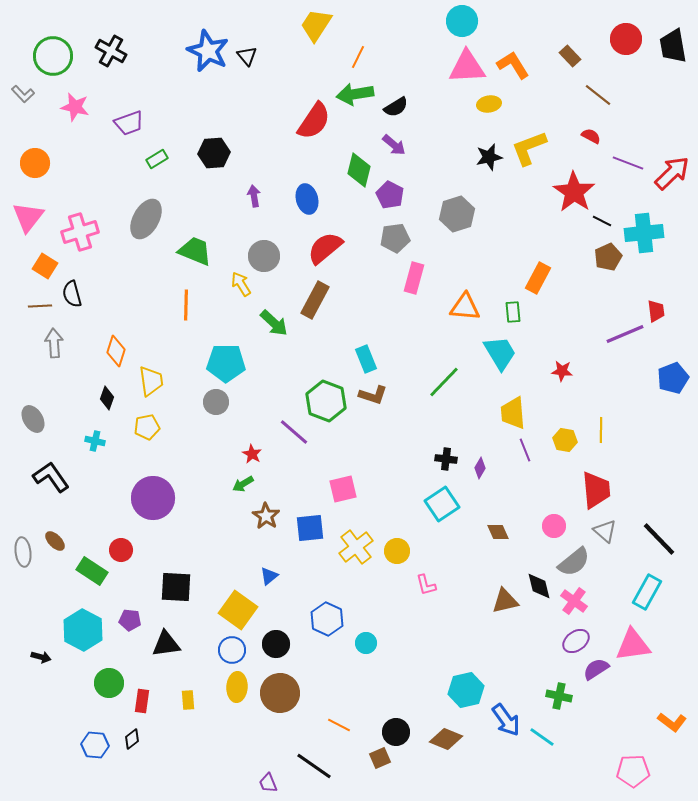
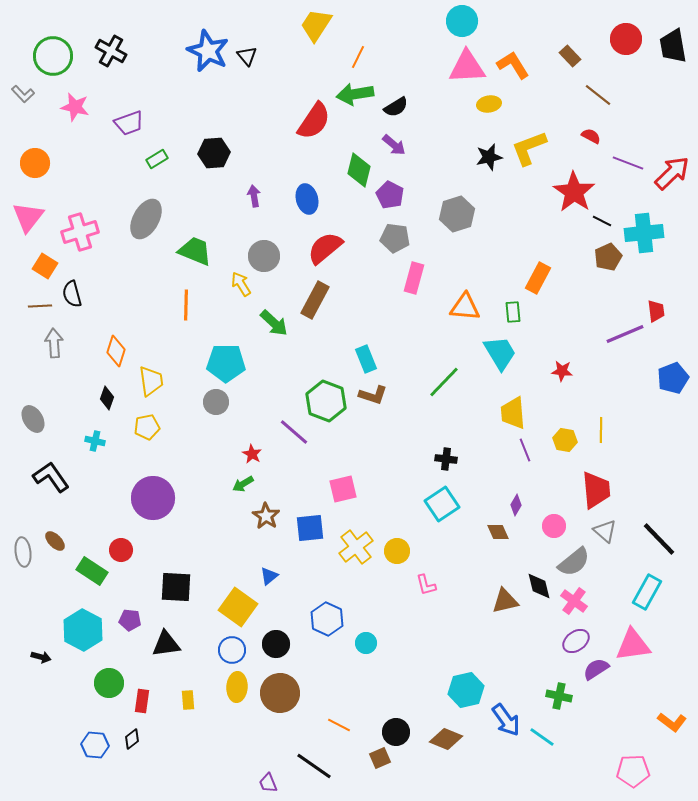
gray pentagon at (395, 238): rotated 16 degrees clockwise
purple diamond at (480, 468): moved 36 px right, 37 px down
yellow square at (238, 610): moved 3 px up
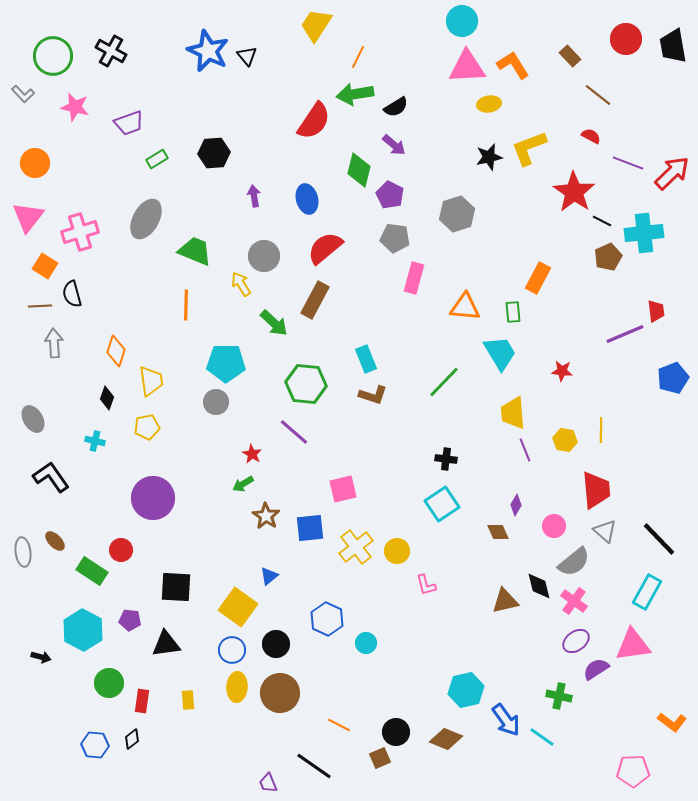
green hexagon at (326, 401): moved 20 px left, 17 px up; rotated 15 degrees counterclockwise
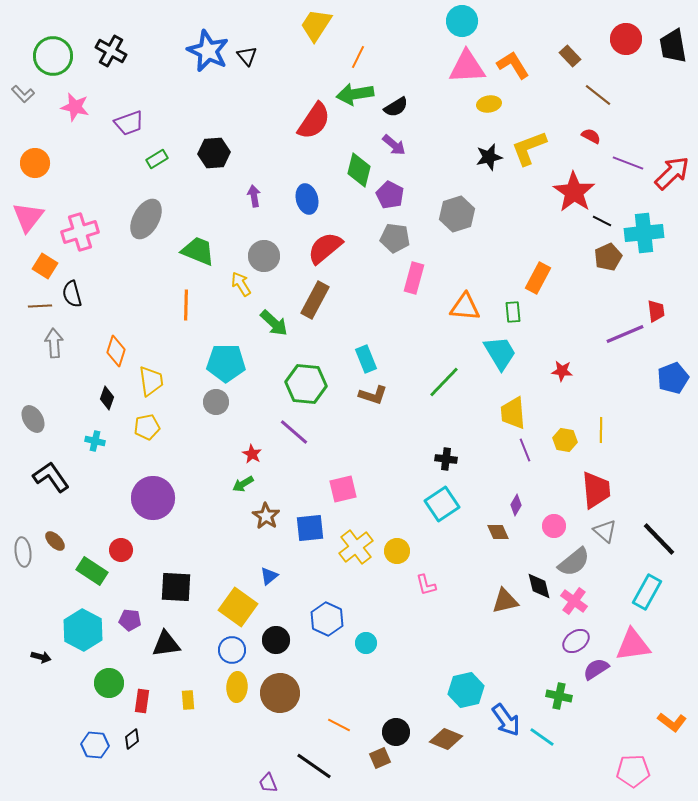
green trapezoid at (195, 251): moved 3 px right
black circle at (276, 644): moved 4 px up
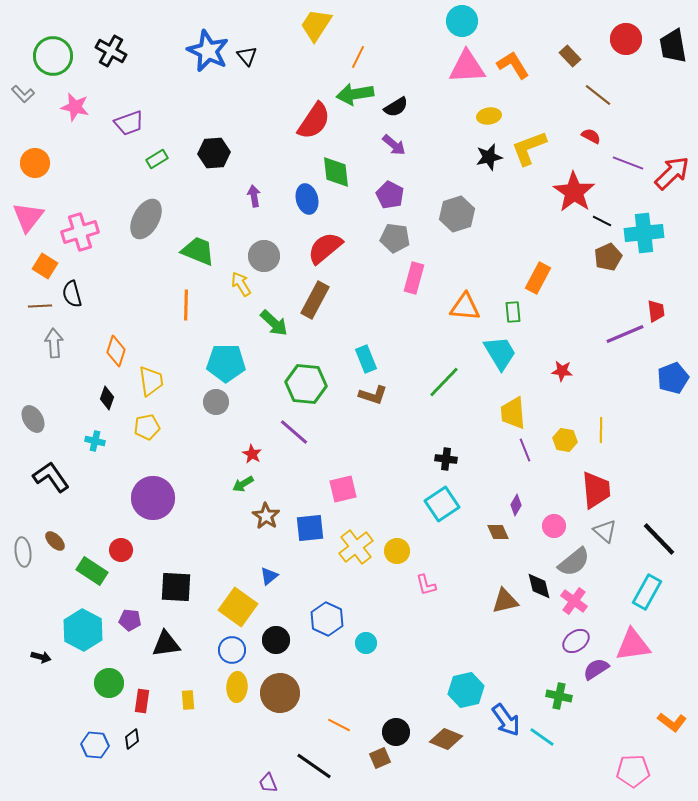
yellow ellipse at (489, 104): moved 12 px down
green diamond at (359, 170): moved 23 px left, 2 px down; rotated 20 degrees counterclockwise
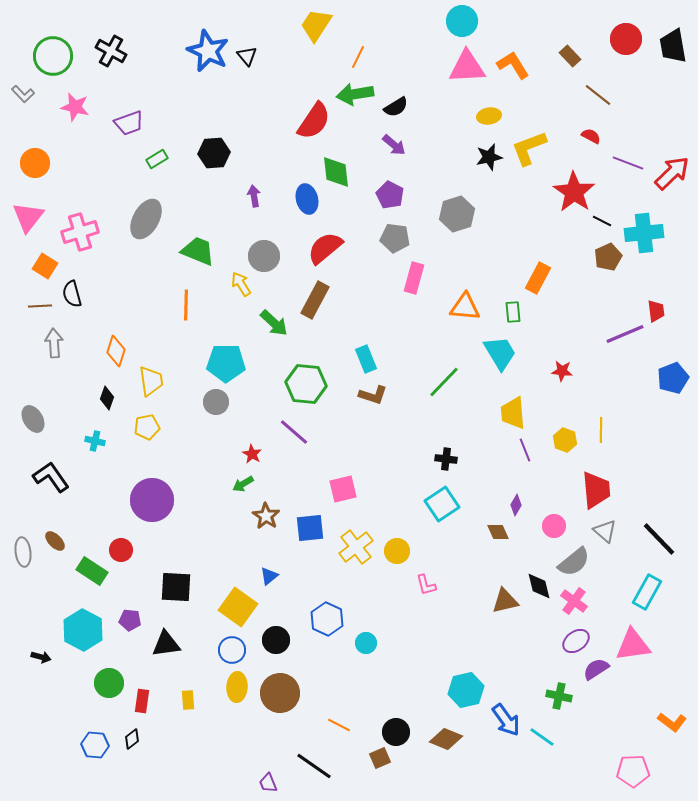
yellow hexagon at (565, 440): rotated 10 degrees clockwise
purple circle at (153, 498): moved 1 px left, 2 px down
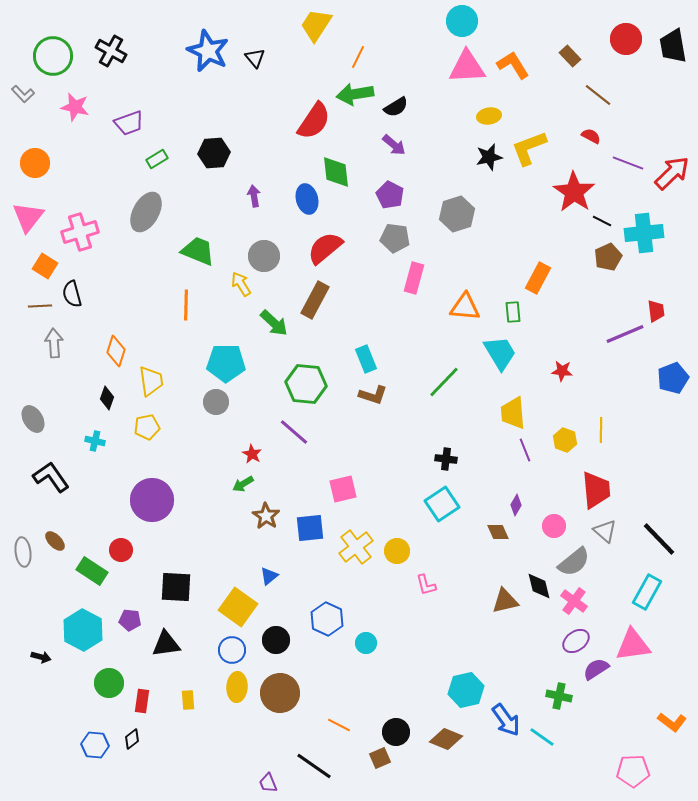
black triangle at (247, 56): moved 8 px right, 2 px down
gray ellipse at (146, 219): moved 7 px up
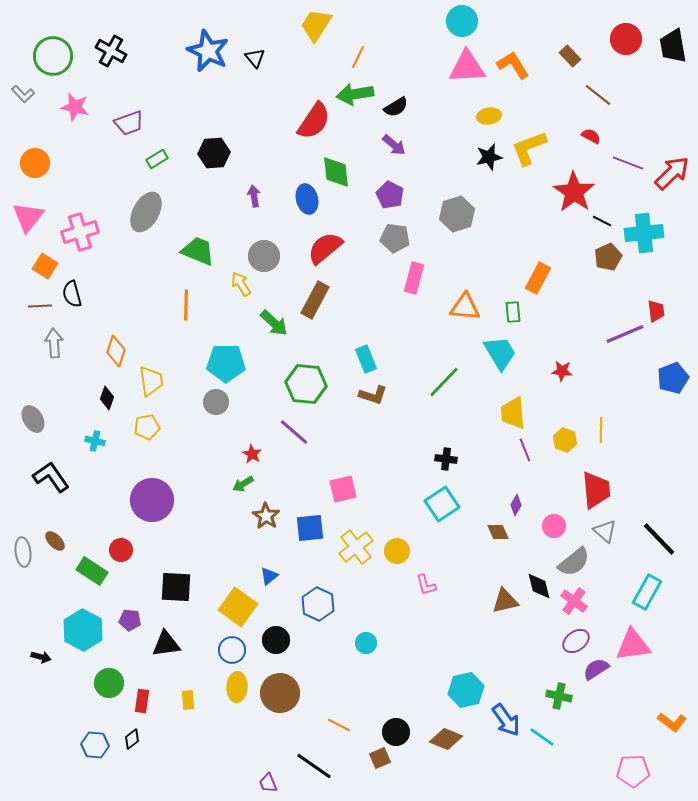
blue hexagon at (327, 619): moved 9 px left, 15 px up
